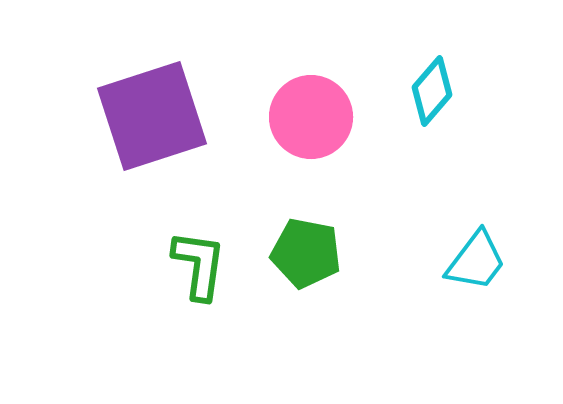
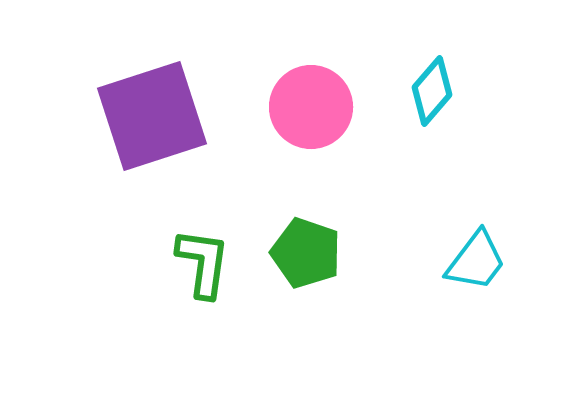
pink circle: moved 10 px up
green pentagon: rotated 8 degrees clockwise
green L-shape: moved 4 px right, 2 px up
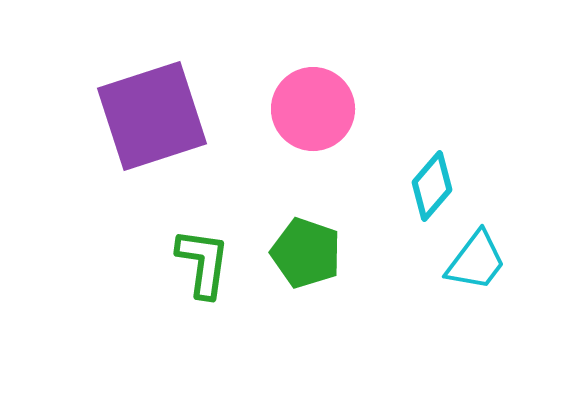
cyan diamond: moved 95 px down
pink circle: moved 2 px right, 2 px down
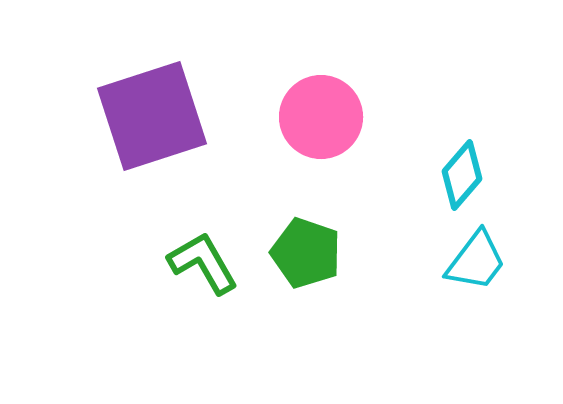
pink circle: moved 8 px right, 8 px down
cyan diamond: moved 30 px right, 11 px up
green L-shape: rotated 38 degrees counterclockwise
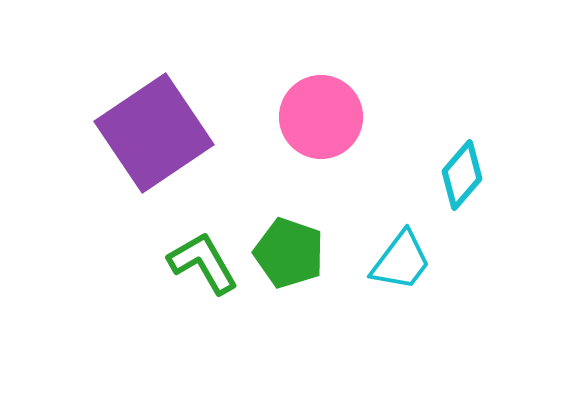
purple square: moved 2 px right, 17 px down; rotated 16 degrees counterclockwise
green pentagon: moved 17 px left
cyan trapezoid: moved 75 px left
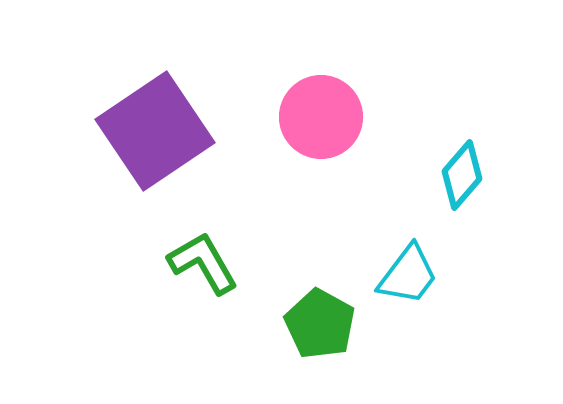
purple square: moved 1 px right, 2 px up
green pentagon: moved 31 px right, 71 px down; rotated 10 degrees clockwise
cyan trapezoid: moved 7 px right, 14 px down
